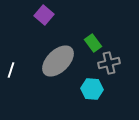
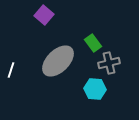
cyan hexagon: moved 3 px right
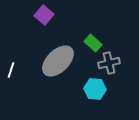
green rectangle: rotated 12 degrees counterclockwise
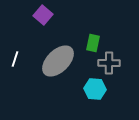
purple square: moved 1 px left
green rectangle: rotated 60 degrees clockwise
gray cross: rotated 15 degrees clockwise
white line: moved 4 px right, 11 px up
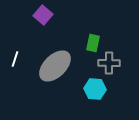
gray ellipse: moved 3 px left, 5 px down
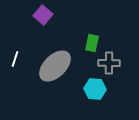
green rectangle: moved 1 px left
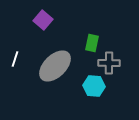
purple square: moved 5 px down
cyan hexagon: moved 1 px left, 3 px up
